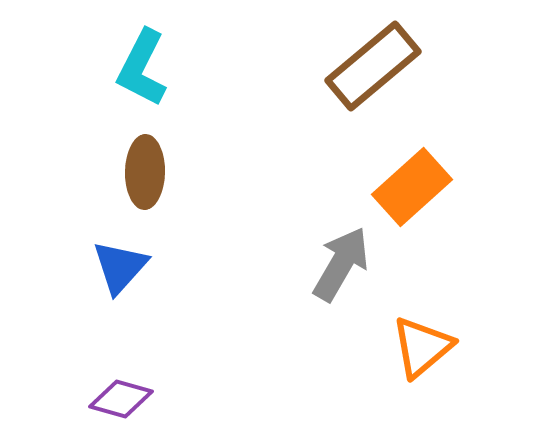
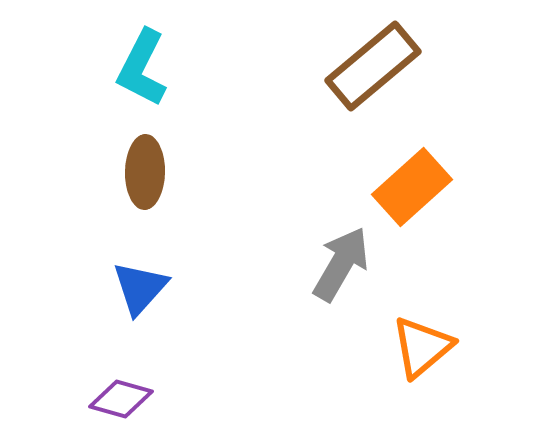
blue triangle: moved 20 px right, 21 px down
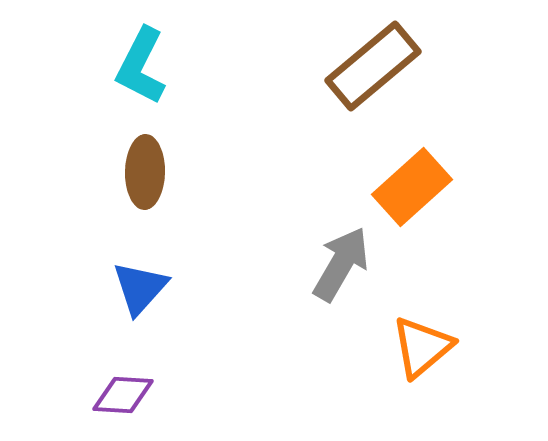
cyan L-shape: moved 1 px left, 2 px up
purple diamond: moved 2 px right, 4 px up; rotated 12 degrees counterclockwise
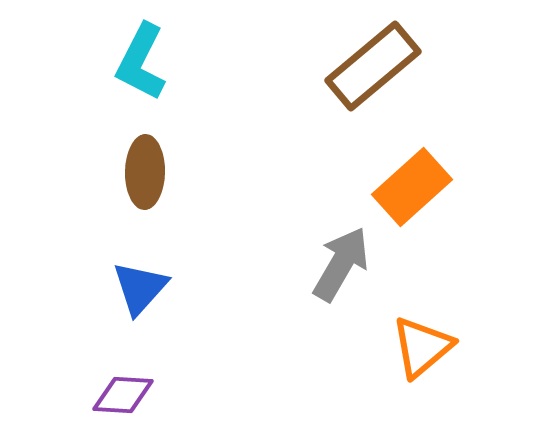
cyan L-shape: moved 4 px up
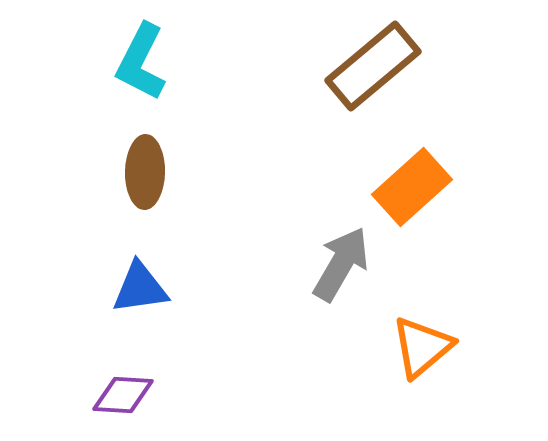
blue triangle: rotated 40 degrees clockwise
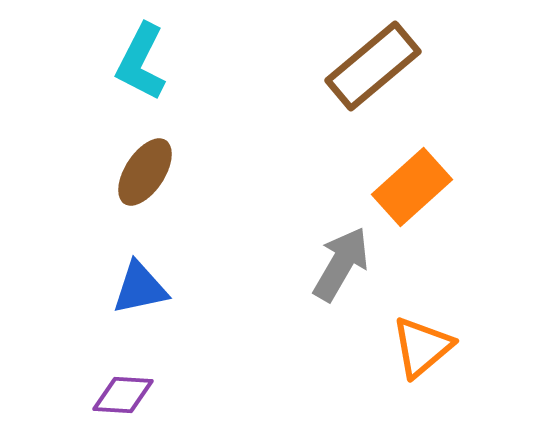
brown ellipse: rotated 32 degrees clockwise
blue triangle: rotated 4 degrees counterclockwise
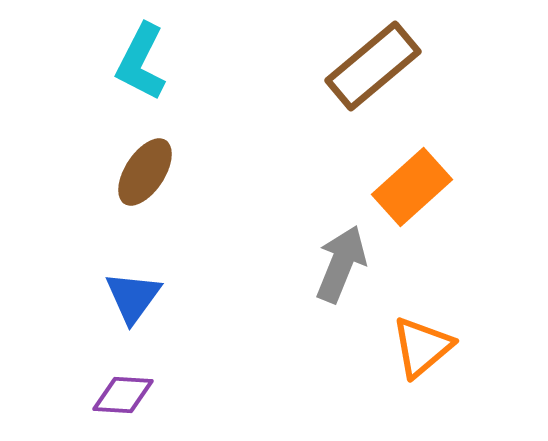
gray arrow: rotated 8 degrees counterclockwise
blue triangle: moved 7 px left, 9 px down; rotated 42 degrees counterclockwise
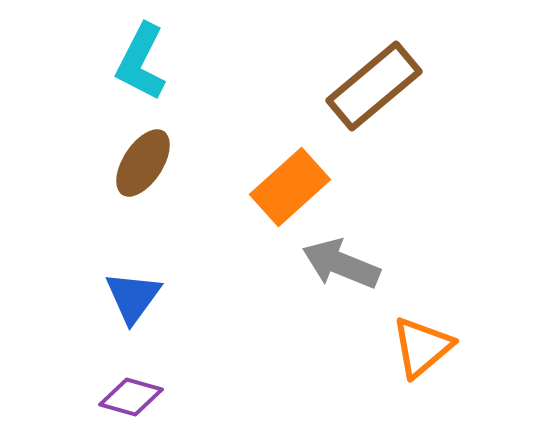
brown rectangle: moved 1 px right, 20 px down
brown ellipse: moved 2 px left, 9 px up
orange rectangle: moved 122 px left
gray arrow: rotated 90 degrees counterclockwise
purple diamond: moved 8 px right, 2 px down; rotated 12 degrees clockwise
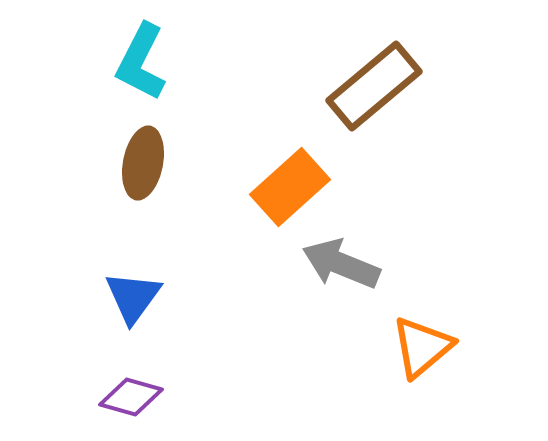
brown ellipse: rotated 22 degrees counterclockwise
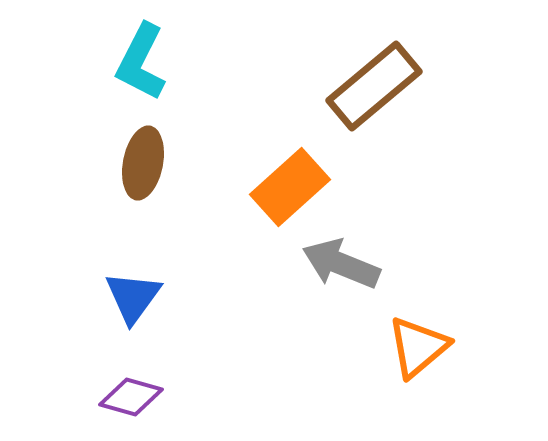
orange triangle: moved 4 px left
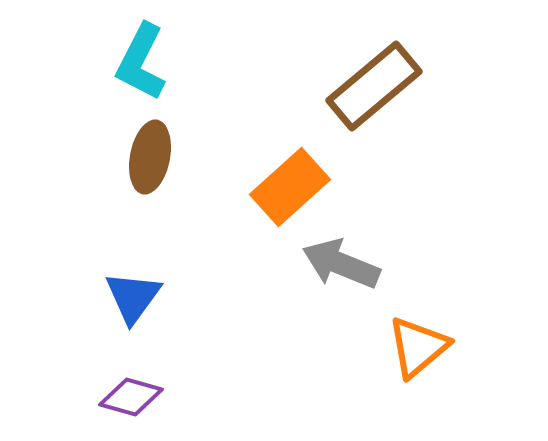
brown ellipse: moved 7 px right, 6 px up
